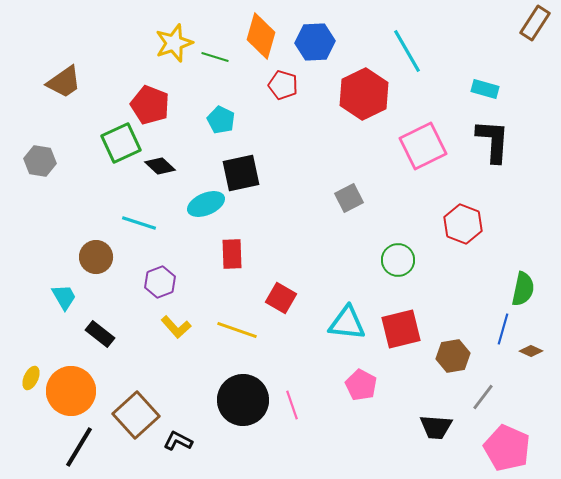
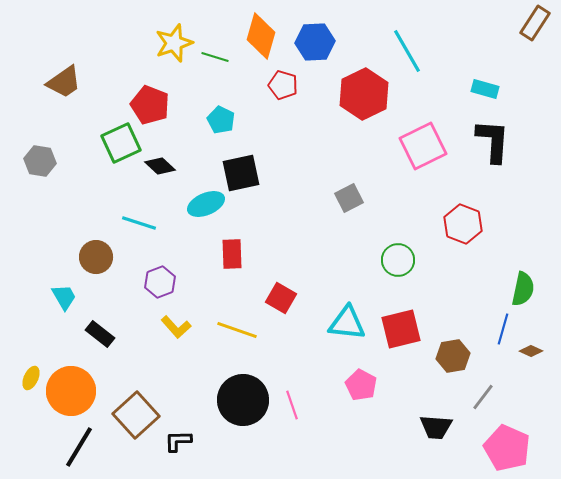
black L-shape at (178, 441): rotated 28 degrees counterclockwise
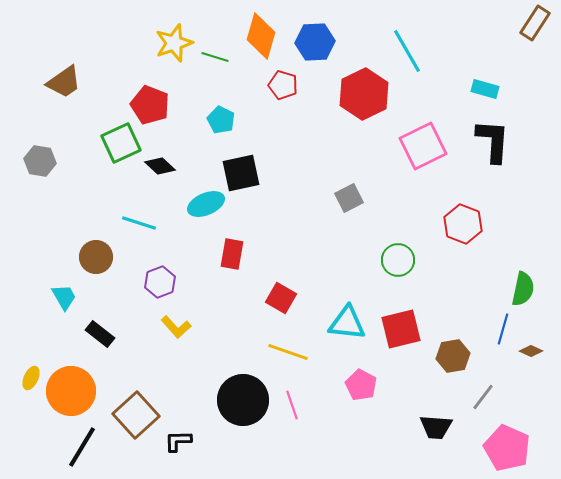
red rectangle at (232, 254): rotated 12 degrees clockwise
yellow line at (237, 330): moved 51 px right, 22 px down
black line at (79, 447): moved 3 px right
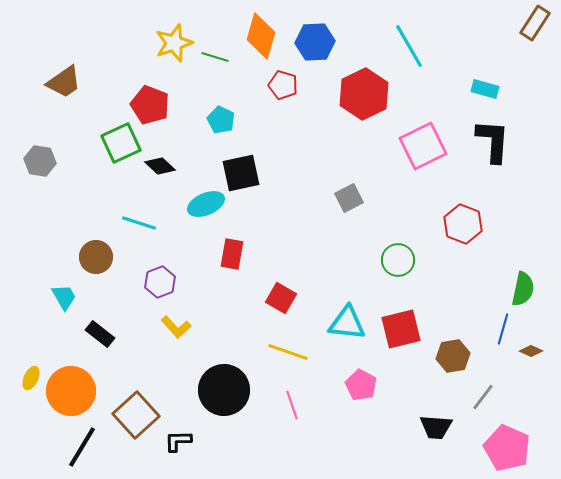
cyan line at (407, 51): moved 2 px right, 5 px up
black circle at (243, 400): moved 19 px left, 10 px up
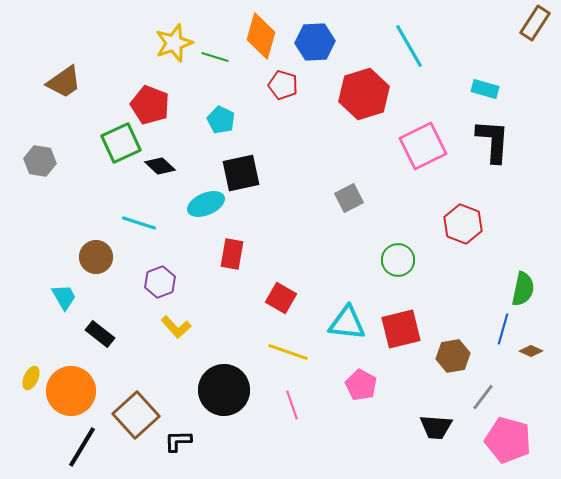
red hexagon at (364, 94): rotated 9 degrees clockwise
pink pentagon at (507, 448): moved 1 px right, 8 px up; rotated 9 degrees counterclockwise
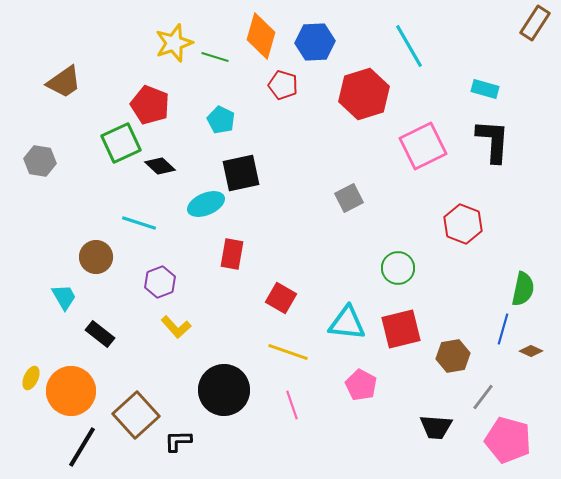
green circle at (398, 260): moved 8 px down
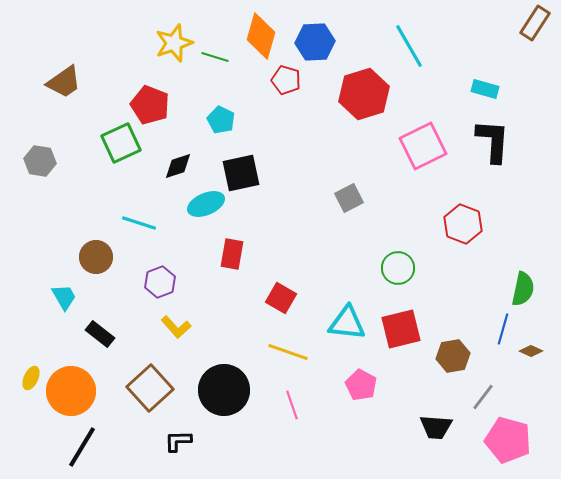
red pentagon at (283, 85): moved 3 px right, 5 px up
black diamond at (160, 166): moved 18 px right; rotated 60 degrees counterclockwise
brown square at (136, 415): moved 14 px right, 27 px up
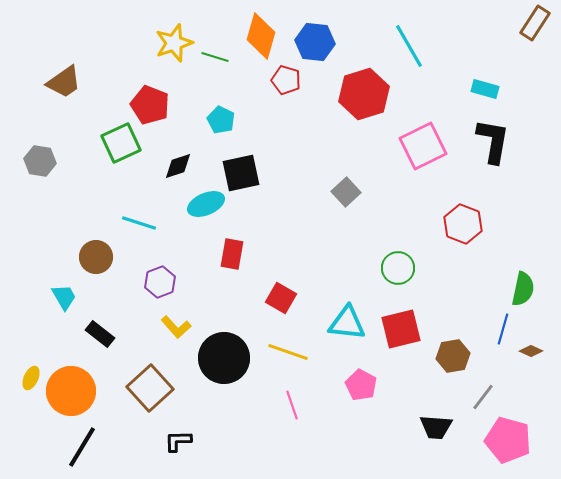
blue hexagon at (315, 42): rotated 9 degrees clockwise
black L-shape at (493, 141): rotated 6 degrees clockwise
gray square at (349, 198): moved 3 px left, 6 px up; rotated 16 degrees counterclockwise
black circle at (224, 390): moved 32 px up
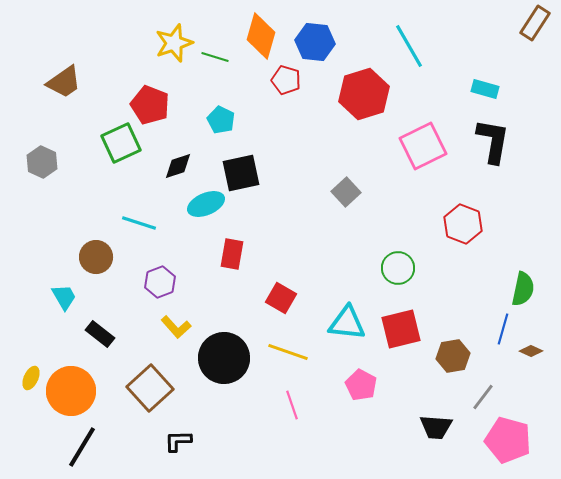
gray hexagon at (40, 161): moved 2 px right, 1 px down; rotated 16 degrees clockwise
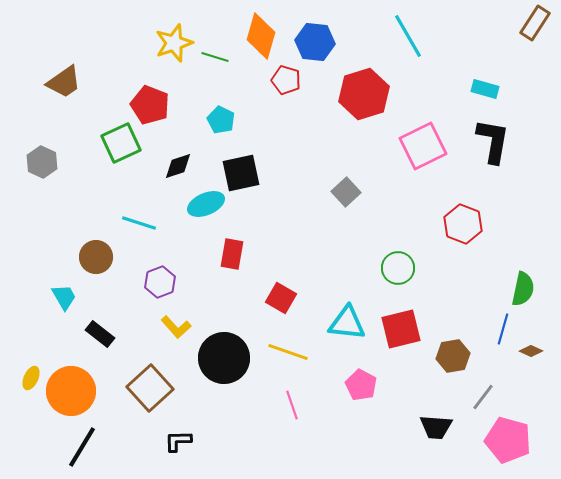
cyan line at (409, 46): moved 1 px left, 10 px up
